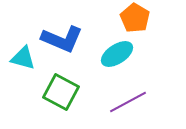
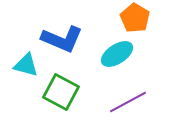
cyan triangle: moved 3 px right, 7 px down
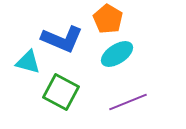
orange pentagon: moved 27 px left, 1 px down
cyan triangle: moved 2 px right, 3 px up
purple line: rotated 6 degrees clockwise
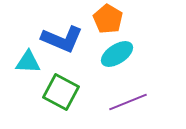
cyan triangle: rotated 12 degrees counterclockwise
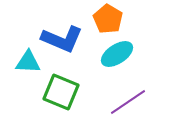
green square: rotated 6 degrees counterclockwise
purple line: rotated 12 degrees counterclockwise
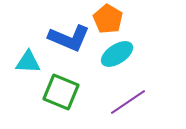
blue L-shape: moved 7 px right, 1 px up
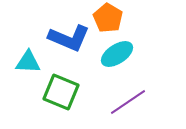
orange pentagon: moved 1 px up
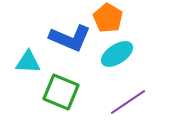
blue L-shape: moved 1 px right
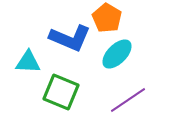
orange pentagon: moved 1 px left
cyan ellipse: rotated 12 degrees counterclockwise
purple line: moved 2 px up
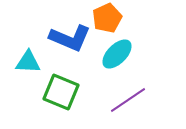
orange pentagon: rotated 16 degrees clockwise
